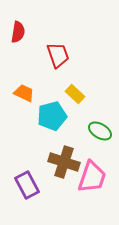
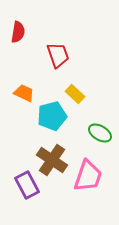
green ellipse: moved 2 px down
brown cross: moved 12 px left, 2 px up; rotated 16 degrees clockwise
pink trapezoid: moved 4 px left, 1 px up
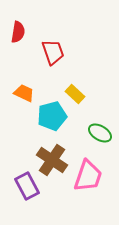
red trapezoid: moved 5 px left, 3 px up
purple rectangle: moved 1 px down
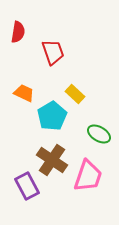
cyan pentagon: rotated 16 degrees counterclockwise
green ellipse: moved 1 px left, 1 px down
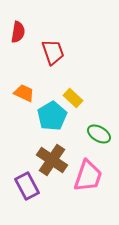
yellow rectangle: moved 2 px left, 4 px down
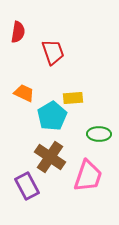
yellow rectangle: rotated 48 degrees counterclockwise
green ellipse: rotated 30 degrees counterclockwise
brown cross: moved 2 px left, 3 px up
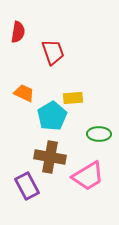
brown cross: rotated 24 degrees counterclockwise
pink trapezoid: rotated 40 degrees clockwise
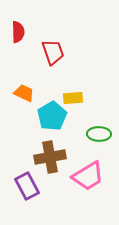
red semicircle: rotated 10 degrees counterclockwise
brown cross: rotated 20 degrees counterclockwise
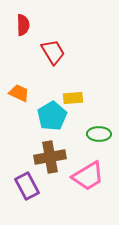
red semicircle: moved 5 px right, 7 px up
red trapezoid: rotated 12 degrees counterclockwise
orange trapezoid: moved 5 px left
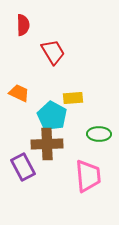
cyan pentagon: rotated 12 degrees counterclockwise
brown cross: moved 3 px left, 13 px up; rotated 8 degrees clockwise
pink trapezoid: rotated 64 degrees counterclockwise
purple rectangle: moved 4 px left, 19 px up
